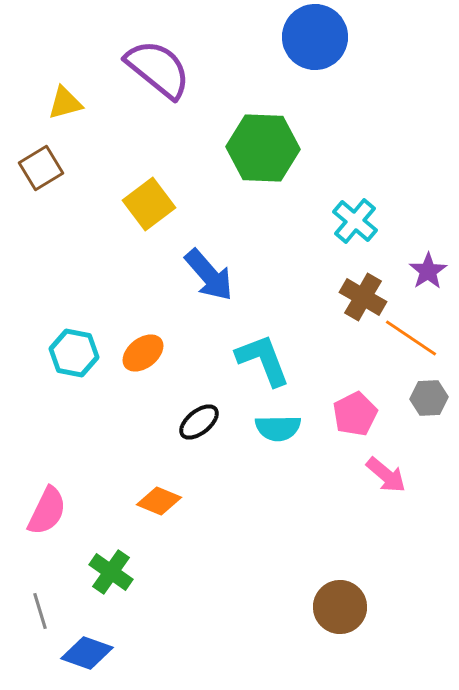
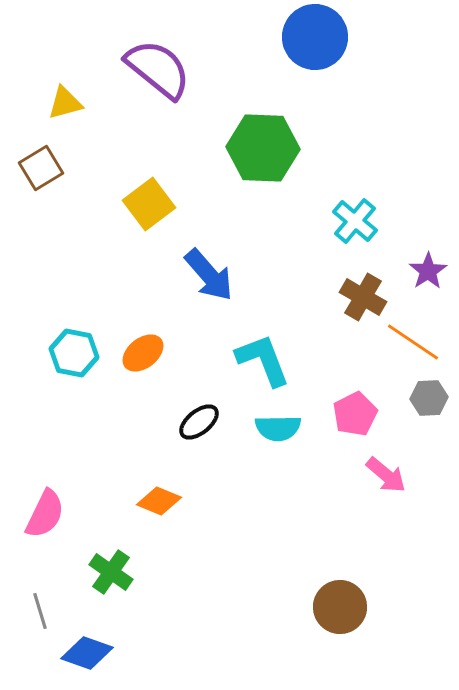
orange line: moved 2 px right, 4 px down
pink semicircle: moved 2 px left, 3 px down
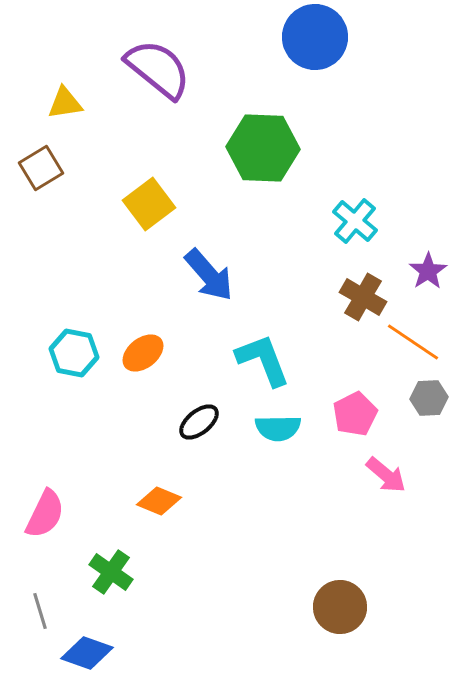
yellow triangle: rotated 6 degrees clockwise
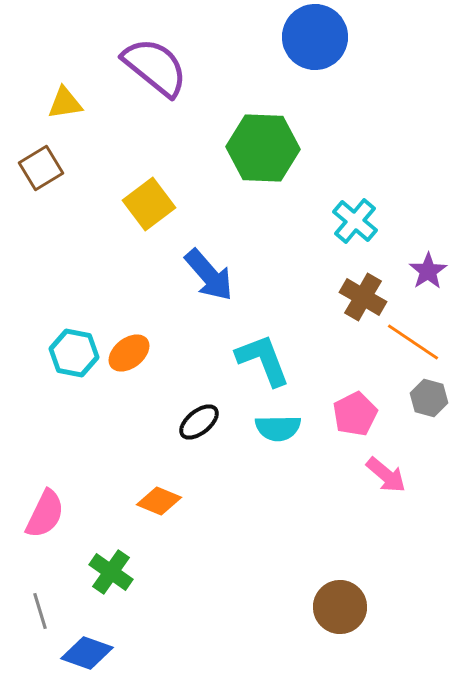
purple semicircle: moved 3 px left, 2 px up
orange ellipse: moved 14 px left
gray hexagon: rotated 18 degrees clockwise
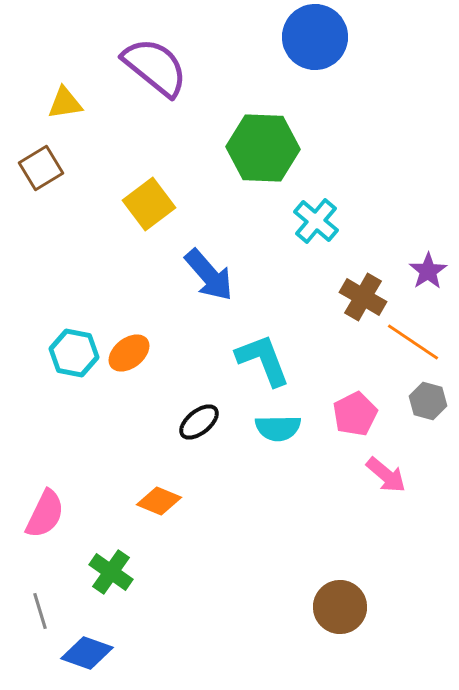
cyan cross: moved 39 px left
gray hexagon: moved 1 px left, 3 px down
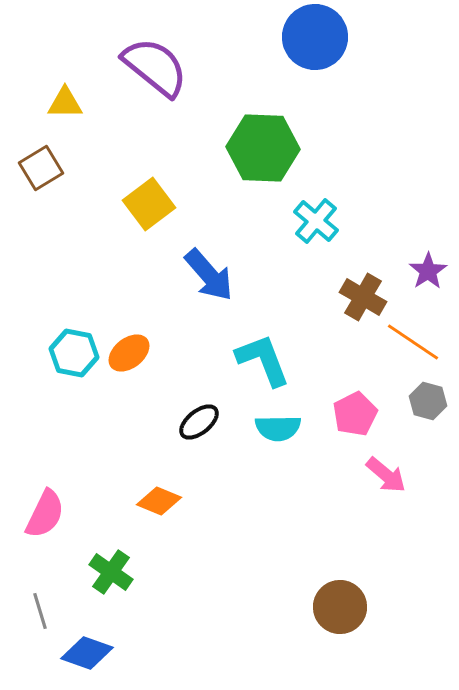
yellow triangle: rotated 9 degrees clockwise
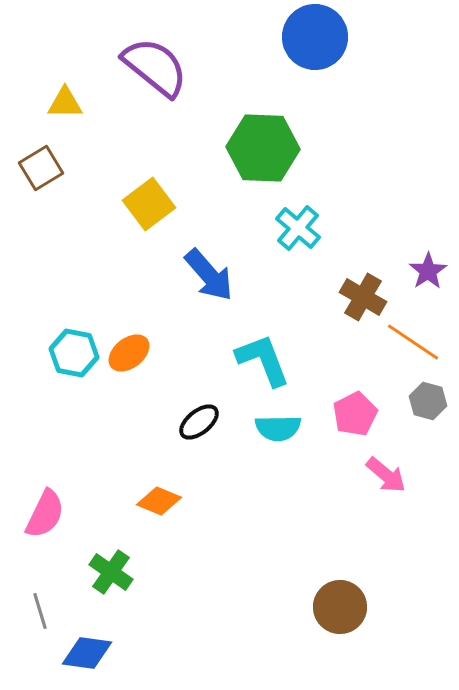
cyan cross: moved 18 px left, 7 px down
blue diamond: rotated 12 degrees counterclockwise
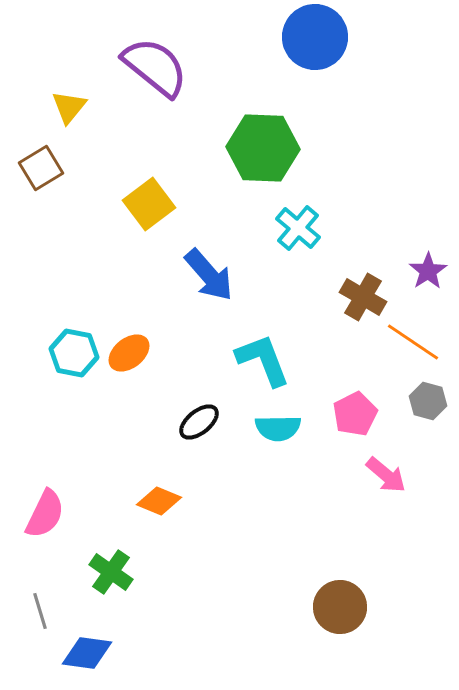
yellow triangle: moved 4 px right, 4 px down; rotated 51 degrees counterclockwise
